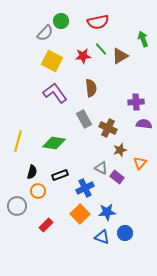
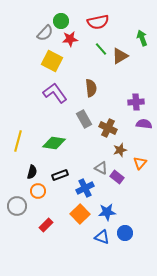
green arrow: moved 1 px left, 1 px up
red star: moved 13 px left, 17 px up
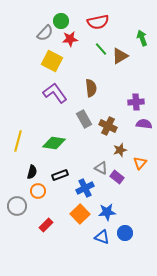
brown cross: moved 2 px up
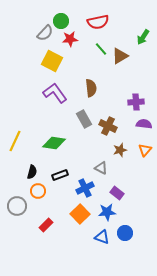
green arrow: moved 1 px right, 1 px up; rotated 126 degrees counterclockwise
yellow line: moved 3 px left; rotated 10 degrees clockwise
orange triangle: moved 5 px right, 13 px up
purple rectangle: moved 16 px down
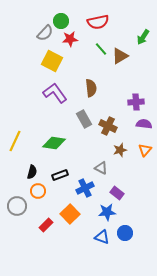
orange square: moved 10 px left
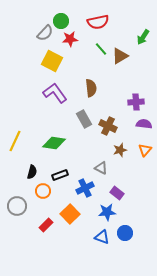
orange circle: moved 5 px right
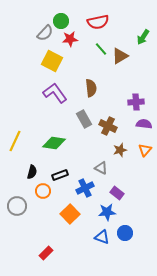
red rectangle: moved 28 px down
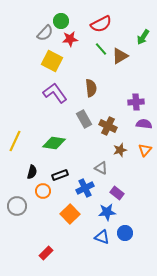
red semicircle: moved 3 px right, 2 px down; rotated 15 degrees counterclockwise
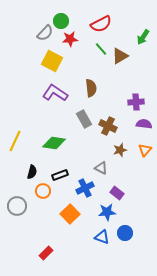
purple L-shape: rotated 20 degrees counterclockwise
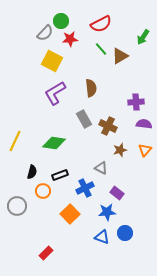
purple L-shape: rotated 65 degrees counterclockwise
